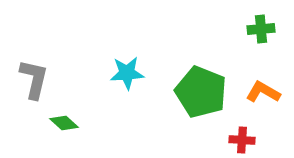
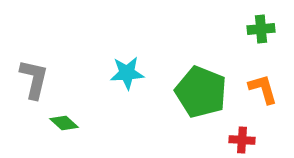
orange L-shape: moved 3 px up; rotated 44 degrees clockwise
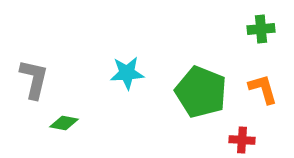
green diamond: rotated 32 degrees counterclockwise
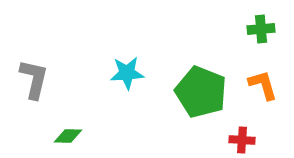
orange L-shape: moved 4 px up
green diamond: moved 4 px right, 13 px down; rotated 8 degrees counterclockwise
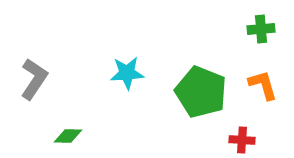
gray L-shape: rotated 21 degrees clockwise
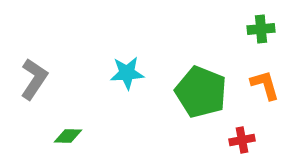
orange L-shape: moved 2 px right
red cross: rotated 15 degrees counterclockwise
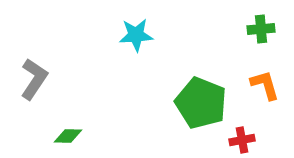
cyan star: moved 9 px right, 38 px up
green pentagon: moved 11 px down
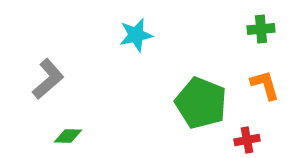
cyan star: rotated 8 degrees counterclockwise
gray L-shape: moved 14 px right; rotated 15 degrees clockwise
red cross: moved 5 px right
